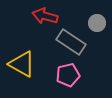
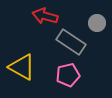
yellow triangle: moved 3 px down
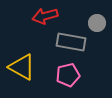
red arrow: rotated 30 degrees counterclockwise
gray rectangle: rotated 24 degrees counterclockwise
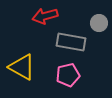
gray circle: moved 2 px right
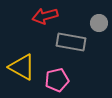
pink pentagon: moved 11 px left, 5 px down
